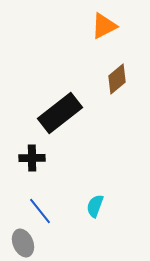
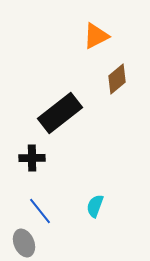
orange triangle: moved 8 px left, 10 px down
gray ellipse: moved 1 px right
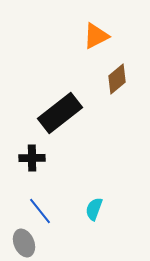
cyan semicircle: moved 1 px left, 3 px down
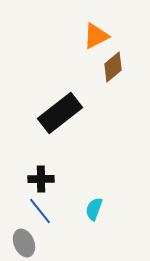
brown diamond: moved 4 px left, 12 px up
black cross: moved 9 px right, 21 px down
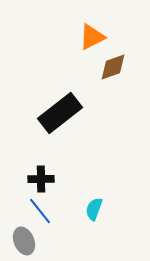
orange triangle: moved 4 px left, 1 px down
brown diamond: rotated 20 degrees clockwise
gray ellipse: moved 2 px up
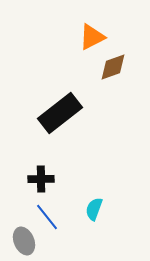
blue line: moved 7 px right, 6 px down
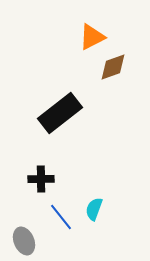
blue line: moved 14 px right
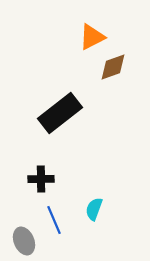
blue line: moved 7 px left, 3 px down; rotated 16 degrees clockwise
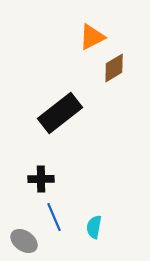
brown diamond: moved 1 px right, 1 px down; rotated 12 degrees counterclockwise
cyan semicircle: moved 18 px down; rotated 10 degrees counterclockwise
blue line: moved 3 px up
gray ellipse: rotated 32 degrees counterclockwise
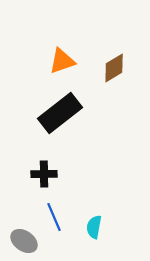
orange triangle: moved 30 px left, 24 px down; rotated 8 degrees clockwise
black cross: moved 3 px right, 5 px up
